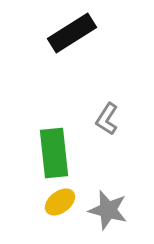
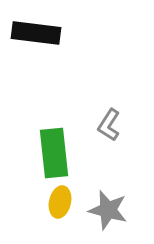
black rectangle: moved 36 px left; rotated 39 degrees clockwise
gray L-shape: moved 2 px right, 6 px down
yellow ellipse: rotated 40 degrees counterclockwise
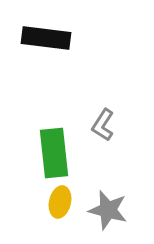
black rectangle: moved 10 px right, 5 px down
gray L-shape: moved 6 px left
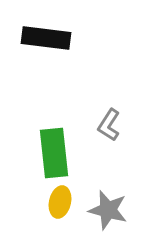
gray L-shape: moved 6 px right
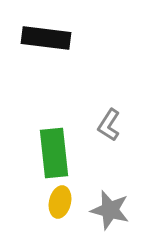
gray star: moved 2 px right
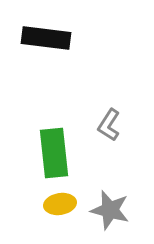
yellow ellipse: moved 2 px down; rotated 68 degrees clockwise
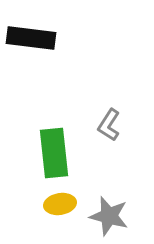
black rectangle: moved 15 px left
gray star: moved 1 px left, 6 px down
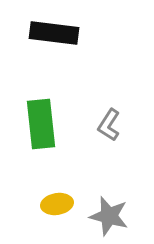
black rectangle: moved 23 px right, 5 px up
green rectangle: moved 13 px left, 29 px up
yellow ellipse: moved 3 px left
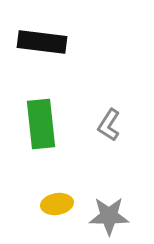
black rectangle: moved 12 px left, 9 px down
gray star: rotated 15 degrees counterclockwise
